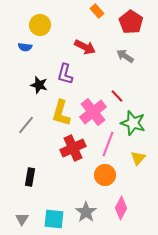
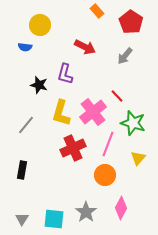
gray arrow: rotated 84 degrees counterclockwise
black rectangle: moved 8 px left, 7 px up
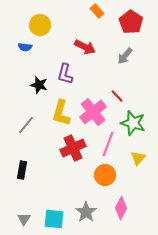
gray triangle: moved 2 px right
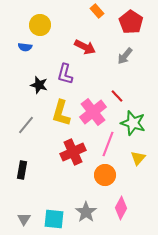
red cross: moved 4 px down
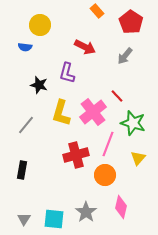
purple L-shape: moved 2 px right, 1 px up
red cross: moved 3 px right, 3 px down; rotated 10 degrees clockwise
pink diamond: moved 1 px up; rotated 15 degrees counterclockwise
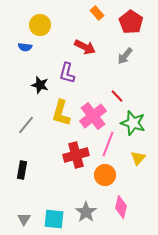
orange rectangle: moved 2 px down
black star: moved 1 px right
pink cross: moved 4 px down
